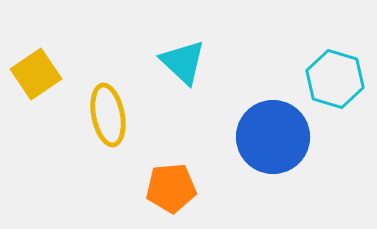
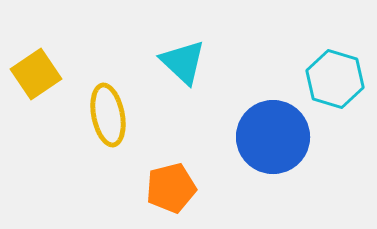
orange pentagon: rotated 9 degrees counterclockwise
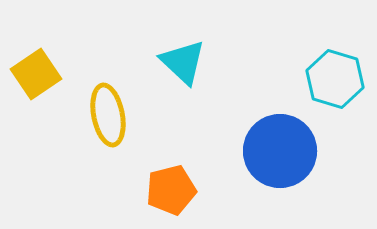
blue circle: moved 7 px right, 14 px down
orange pentagon: moved 2 px down
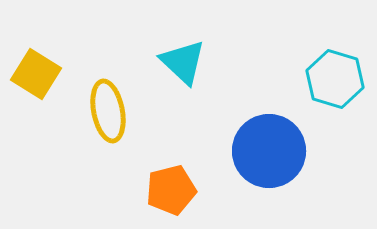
yellow square: rotated 24 degrees counterclockwise
yellow ellipse: moved 4 px up
blue circle: moved 11 px left
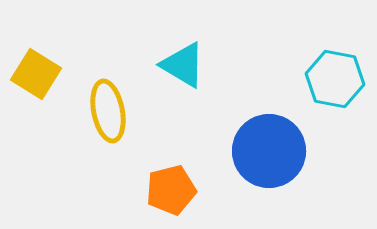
cyan triangle: moved 3 px down; rotated 12 degrees counterclockwise
cyan hexagon: rotated 6 degrees counterclockwise
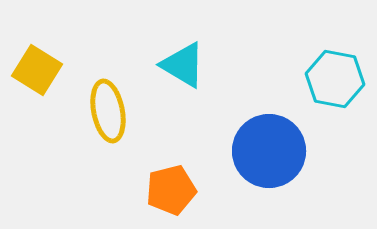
yellow square: moved 1 px right, 4 px up
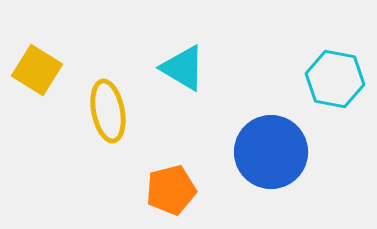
cyan triangle: moved 3 px down
blue circle: moved 2 px right, 1 px down
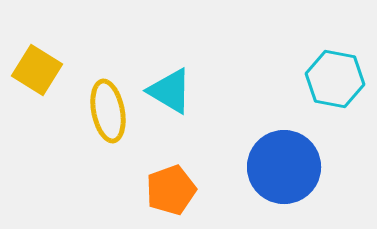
cyan triangle: moved 13 px left, 23 px down
blue circle: moved 13 px right, 15 px down
orange pentagon: rotated 6 degrees counterclockwise
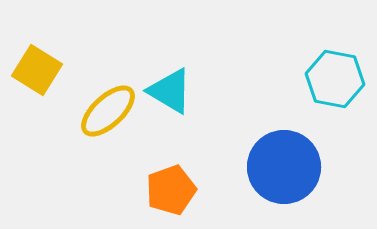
yellow ellipse: rotated 58 degrees clockwise
